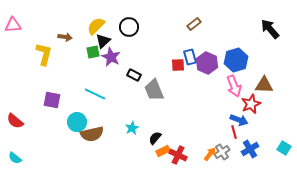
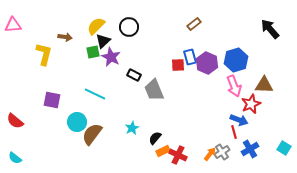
brown semicircle: rotated 140 degrees clockwise
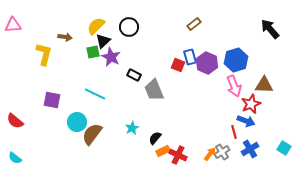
red square: rotated 24 degrees clockwise
blue arrow: moved 7 px right, 1 px down
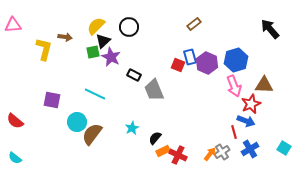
yellow L-shape: moved 5 px up
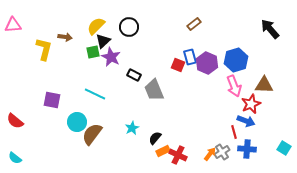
blue cross: moved 3 px left; rotated 36 degrees clockwise
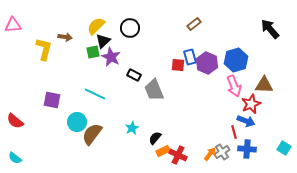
black circle: moved 1 px right, 1 px down
red square: rotated 16 degrees counterclockwise
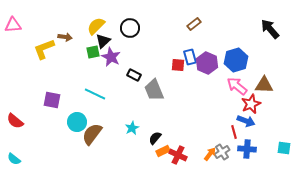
yellow L-shape: rotated 125 degrees counterclockwise
pink arrow: moved 3 px right; rotated 150 degrees clockwise
cyan square: rotated 24 degrees counterclockwise
cyan semicircle: moved 1 px left, 1 px down
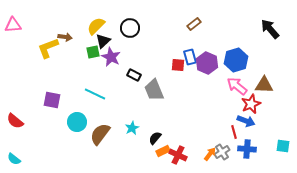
yellow L-shape: moved 4 px right, 1 px up
brown semicircle: moved 8 px right
cyan square: moved 1 px left, 2 px up
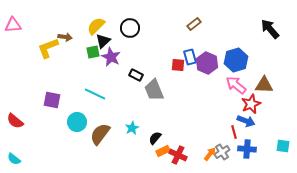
black rectangle: moved 2 px right
pink arrow: moved 1 px left, 1 px up
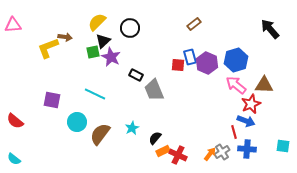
yellow semicircle: moved 1 px right, 4 px up
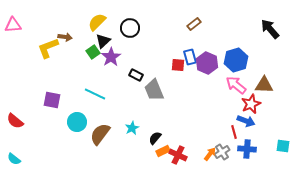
green square: rotated 24 degrees counterclockwise
purple star: rotated 12 degrees clockwise
